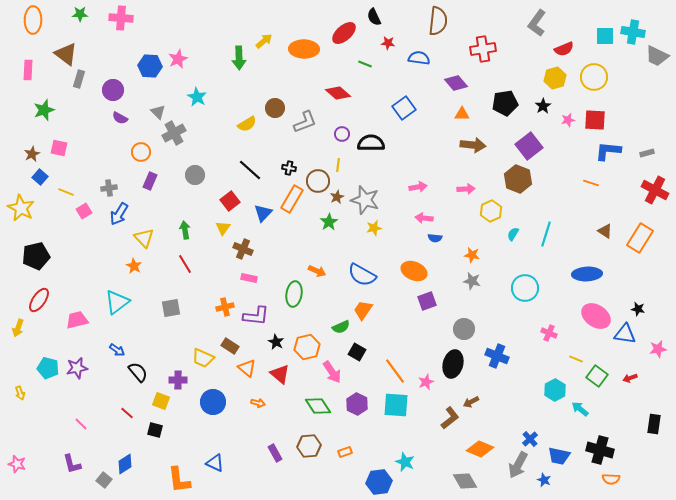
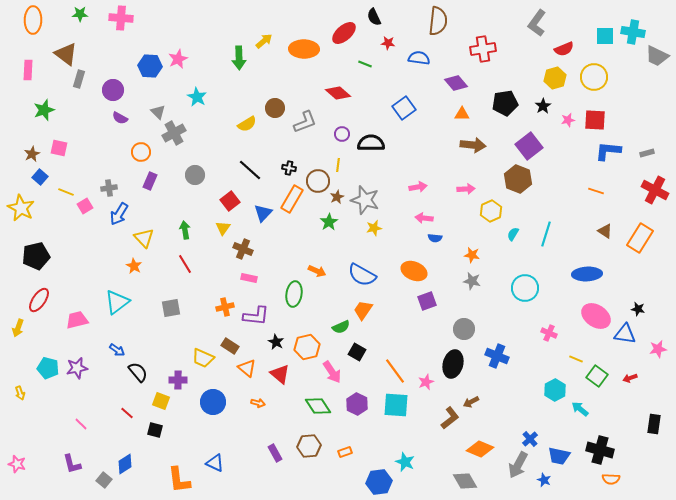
orange line at (591, 183): moved 5 px right, 8 px down
pink square at (84, 211): moved 1 px right, 5 px up
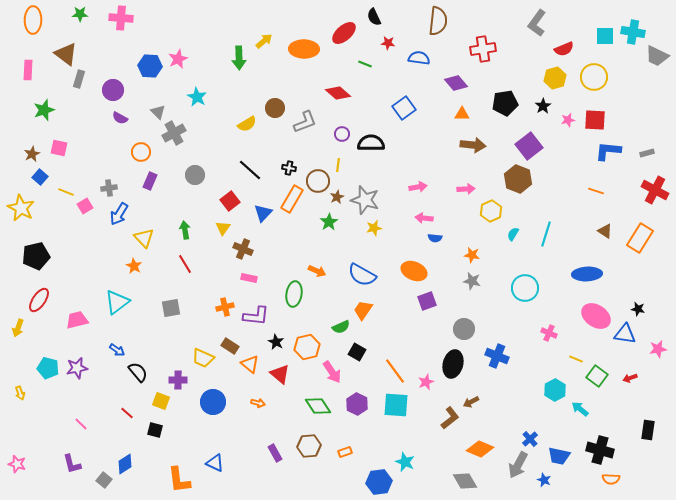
orange triangle at (247, 368): moved 3 px right, 4 px up
black rectangle at (654, 424): moved 6 px left, 6 px down
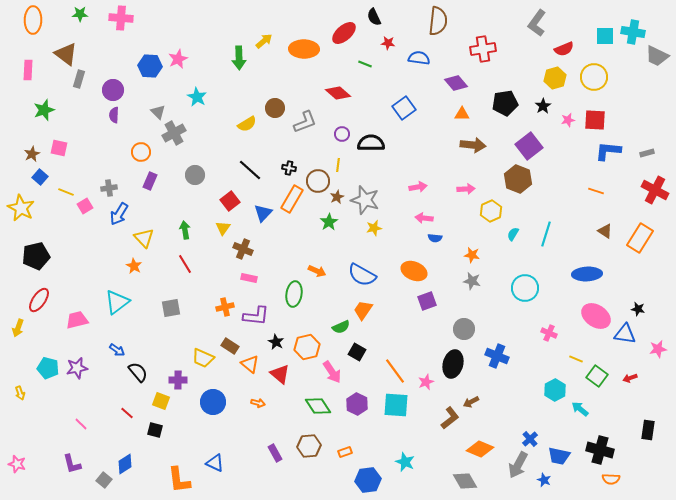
purple semicircle at (120, 118): moved 6 px left, 3 px up; rotated 63 degrees clockwise
blue hexagon at (379, 482): moved 11 px left, 2 px up
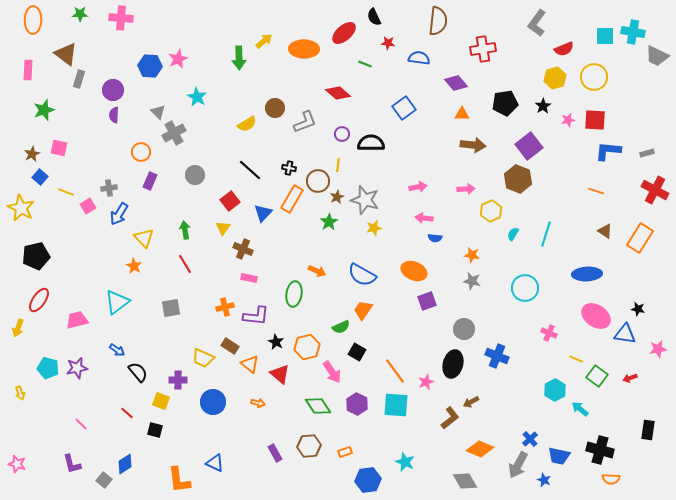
pink square at (85, 206): moved 3 px right
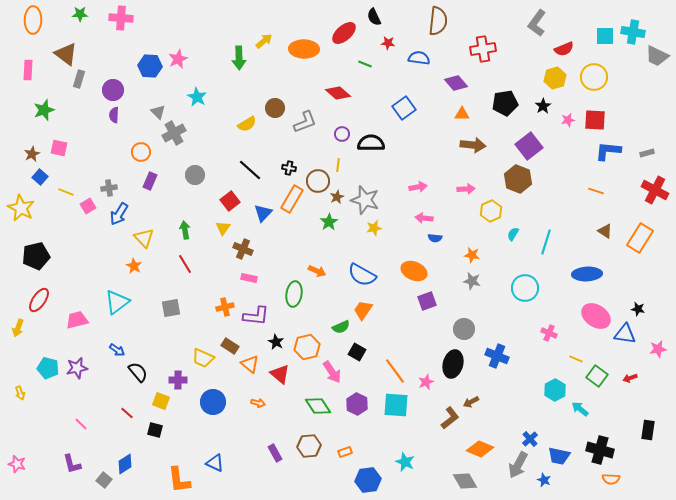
cyan line at (546, 234): moved 8 px down
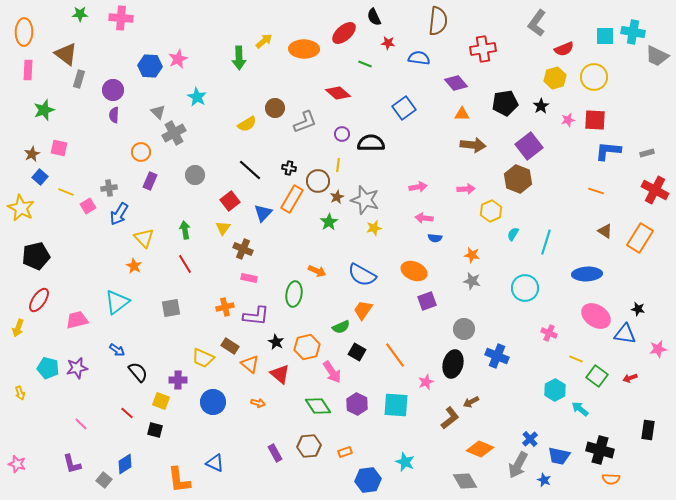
orange ellipse at (33, 20): moved 9 px left, 12 px down
black star at (543, 106): moved 2 px left
orange line at (395, 371): moved 16 px up
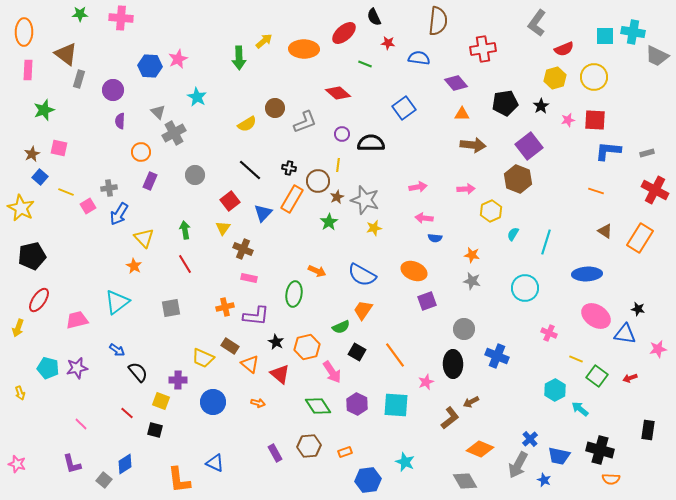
purple semicircle at (114, 115): moved 6 px right, 6 px down
black pentagon at (36, 256): moved 4 px left
black ellipse at (453, 364): rotated 16 degrees counterclockwise
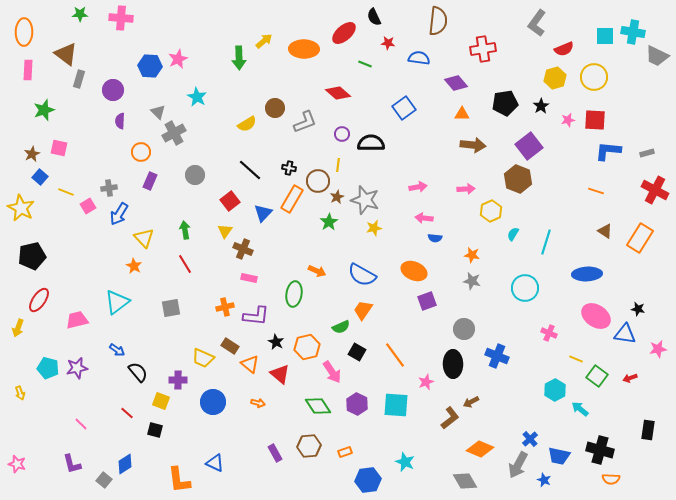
yellow triangle at (223, 228): moved 2 px right, 3 px down
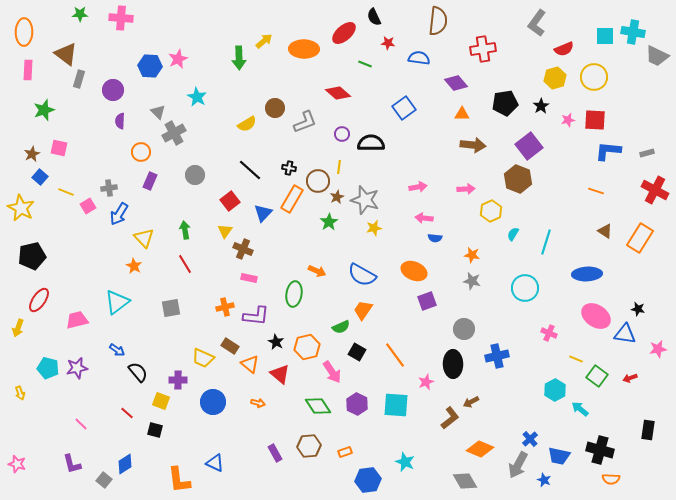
yellow line at (338, 165): moved 1 px right, 2 px down
blue cross at (497, 356): rotated 35 degrees counterclockwise
